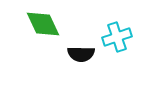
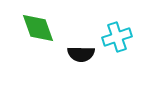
green diamond: moved 5 px left, 4 px down; rotated 6 degrees clockwise
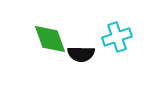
green diamond: moved 12 px right, 11 px down
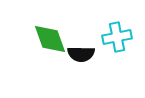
cyan cross: rotated 8 degrees clockwise
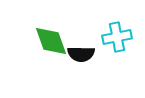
green diamond: moved 1 px right, 2 px down
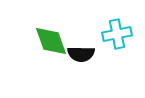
cyan cross: moved 3 px up
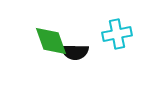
black semicircle: moved 6 px left, 2 px up
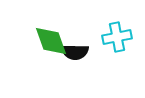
cyan cross: moved 3 px down
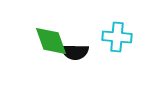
cyan cross: rotated 16 degrees clockwise
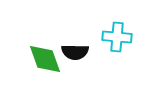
green diamond: moved 6 px left, 18 px down
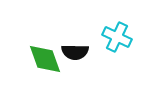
cyan cross: rotated 20 degrees clockwise
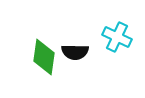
green diamond: moved 1 px left, 2 px up; rotated 27 degrees clockwise
